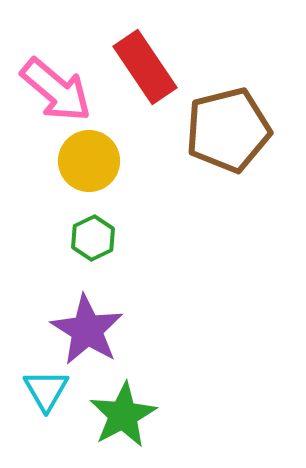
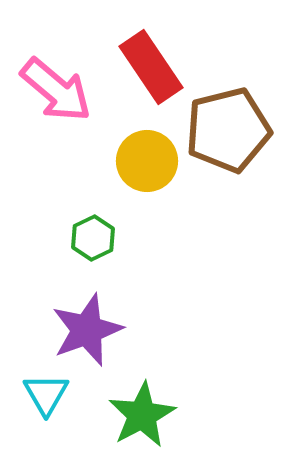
red rectangle: moved 6 px right
yellow circle: moved 58 px right
purple star: rotated 20 degrees clockwise
cyan triangle: moved 4 px down
green star: moved 19 px right
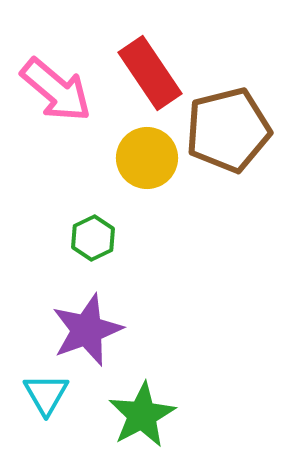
red rectangle: moved 1 px left, 6 px down
yellow circle: moved 3 px up
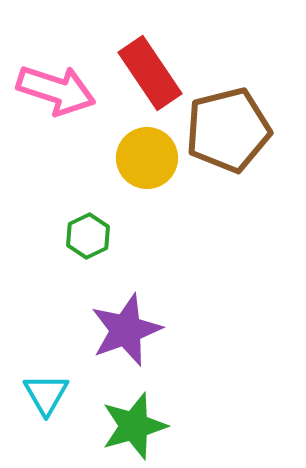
pink arrow: rotated 22 degrees counterclockwise
green hexagon: moved 5 px left, 2 px up
purple star: moved 39 px right
green star: moved 8 px left, 11 px down; rotated 12 degrees clockwise
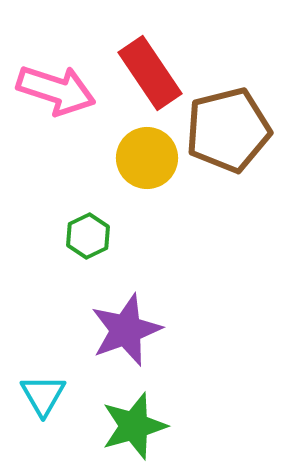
cyan triangle: moved 3 px left, 1 px down
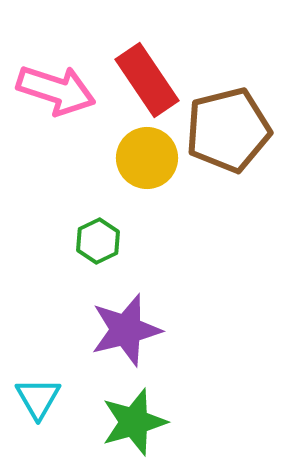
red rectangle: moved 3 px left, 7 px down
green hexagon: moved 10 px right, 5 px down
purple star: rotated 6 degrees clockwise
cyan triangle: moved 5 px left, 3 px down
green star: moved 4 px up
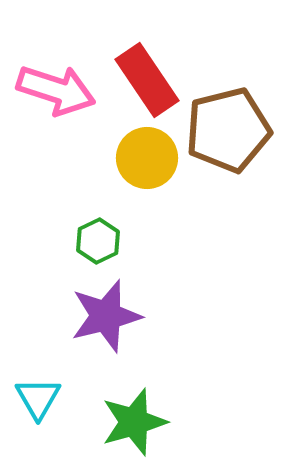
purple star: moved 20 px left, 14 px up
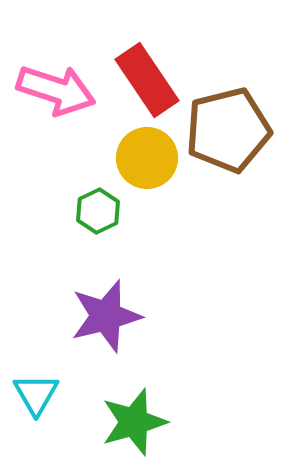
green hexagon: moved 30 px up
cyan triangle: moved 2 px left, 4 px up
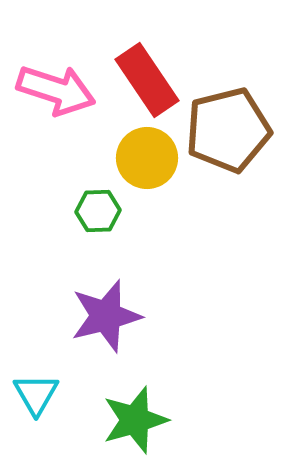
green hexagon: rotated 24 degrees clockwise
green star: moved 1 px right, 2 px up
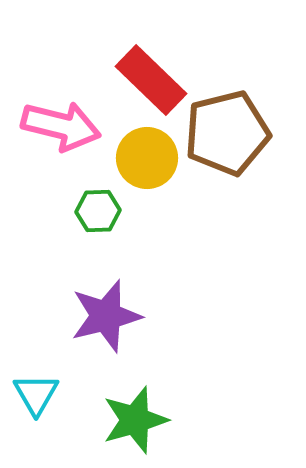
red rectangle: moved 4 px right; rotated 12 degrees counterclockwise
pink arrow: moved 5 px right, 36 px down; rotated 4 degrees counterclockwise
brown pentagon: moved 1 px left, 3 px down
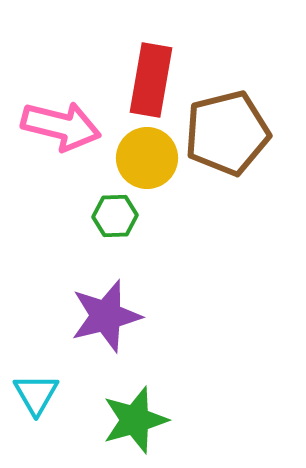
red rectangle: rotated 56 degrees clockwise
green hexagon: moved 17 px right, 5 px down
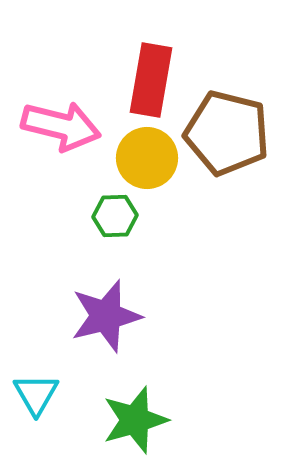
brown pentagon: rotated 28 degrees clockwise
